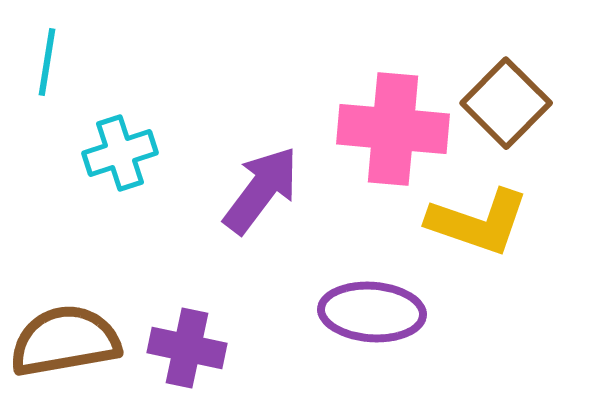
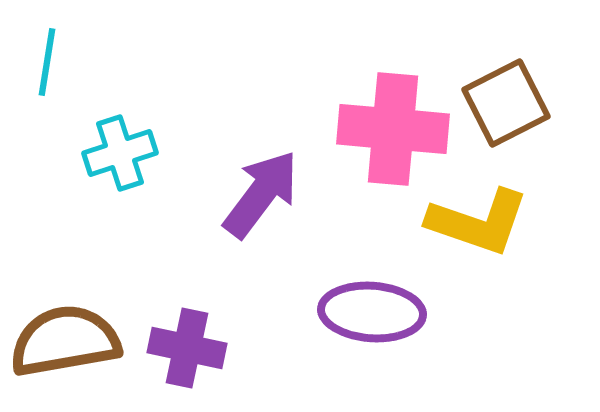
brown square: rotated 18 degrees clockwise
purple arrow: moved 4 px down
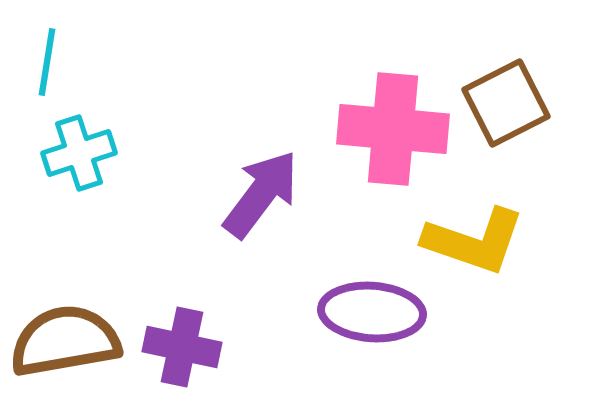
cyan cross: moved 41 px left
yellow L-shape: moved 4 px left, 19 px down
purple cross: moved 5 px left, 1 px up
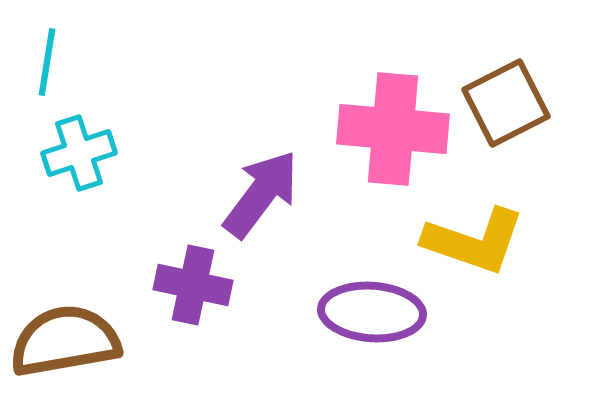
purple cross: moved 11 px right, 62 px up
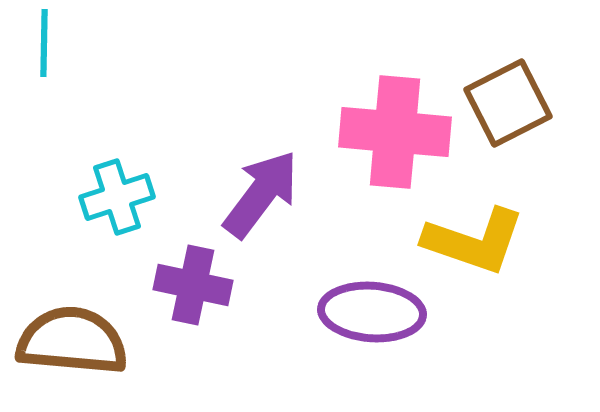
cyan line: moved 3 px left, 19 px up; rotated 8 degrees counterclockwise
brown square: moved 2 px right
pink cross: moved 2 px right, 3 px down
cyan cross: moved 38 px right, 44 px down
brown semicircle: moved 7 px right; rotated 15 degrees clockwise
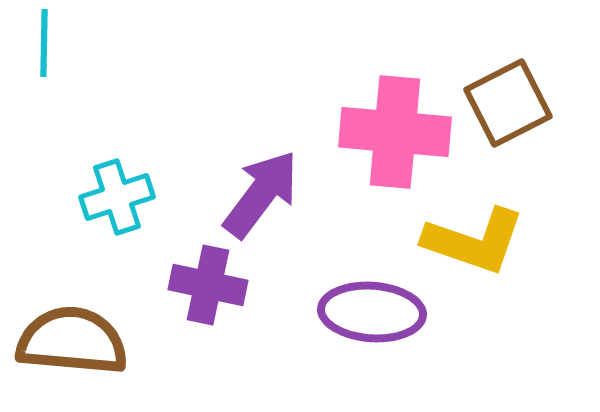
purple cross: moved 15 px right
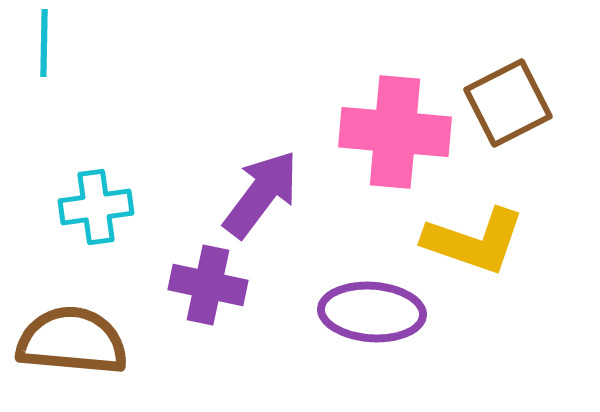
cyan cross: moved 21 px left, 10 px down; rotated 10 degrees clockwise
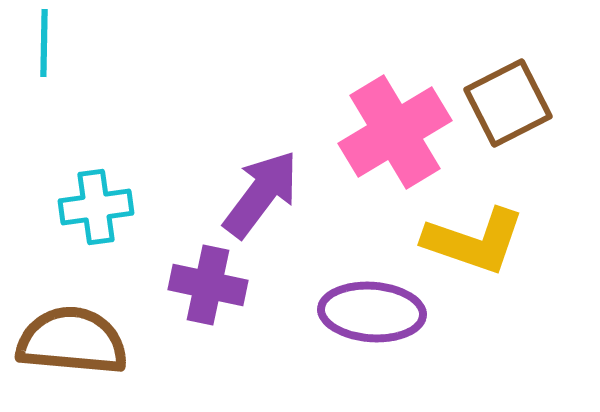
pink cross: rotated 36 degrees counterclockwise
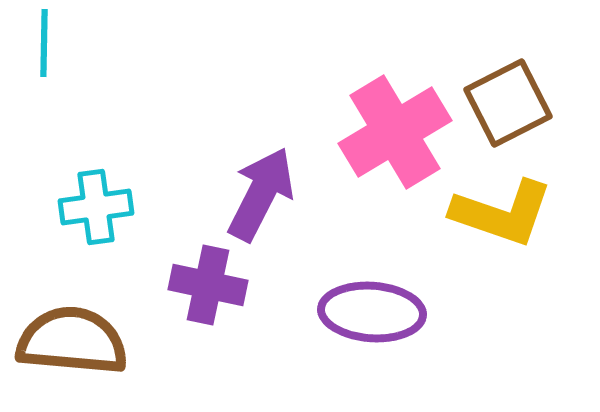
purple arrow: rotated 10 degrees counterclockwise
yellow L-shape: moved 28 px right, 28 px up
